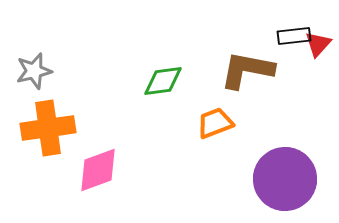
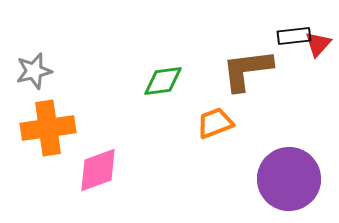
brown L-shape: rotated 18 degrees counterclockwise
purple circle: moved 4 px right
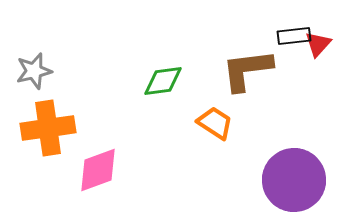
orange trapezoid: rotated 54 degrees clockwise
purple circle: moved 5 px right, 1 px down
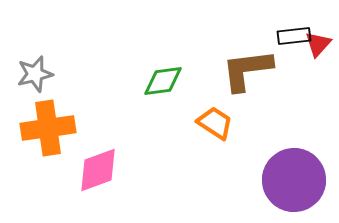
gray star: moved 1 px right, 3 px down
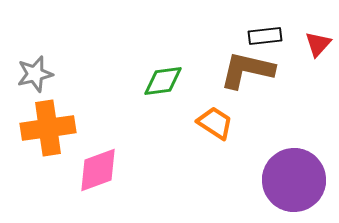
black rectangle: moved 29 px left
brown L-shape: rotated 20 degrees clockwise
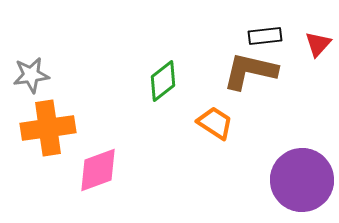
brown L-shape: moved 3 px right, 1 px down
gray star: moved 4 px left, 1 px down; rotated 6 degrees clockwise
green diamond: rotated 30 degrees counterclockwise
purple circle: moved 8 px right
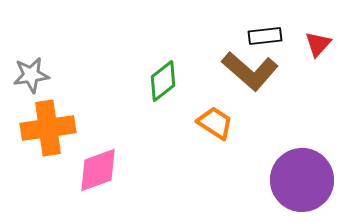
brown L-shape: rotated 152 degrees counterclockwise
